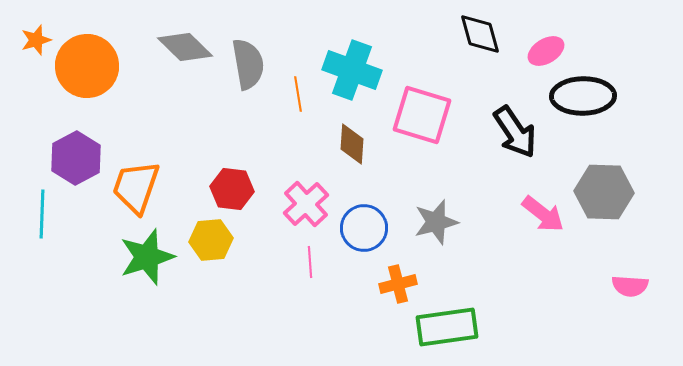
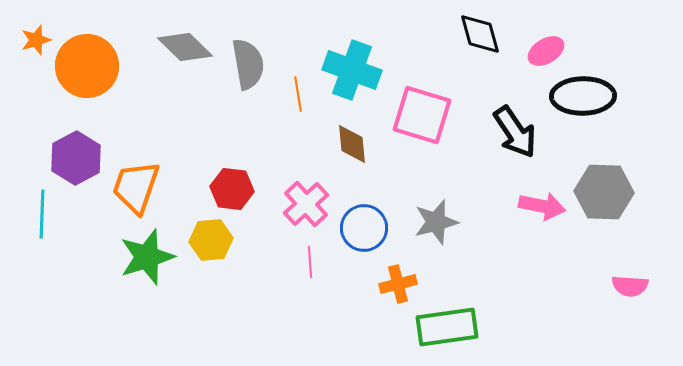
brown diamond: rotated 9 degrees counterclockwise
pink arrow: moved 1 px left, 8 px up; rotated 27 degrees counterclockwise
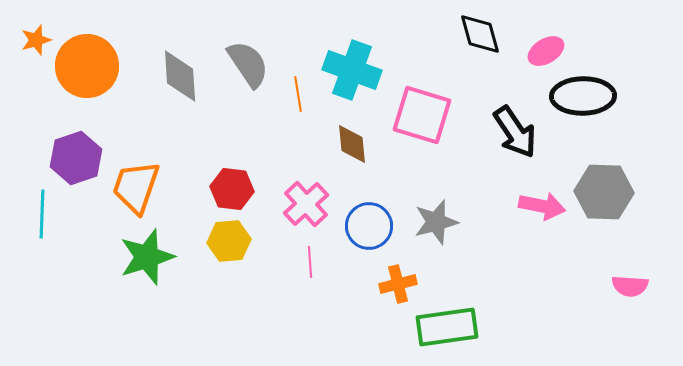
gray diamond: moved 5 px left, 29 px down; rotated 42 degrees clockwise
gray semicircle: rotated 24 degrees counterclockwise
purple hexagon: rotated 9 degrees clockwise
blue circle: moved 5 px right, 2 px up
yellow hexagon: moved 18 px right, 1 px down
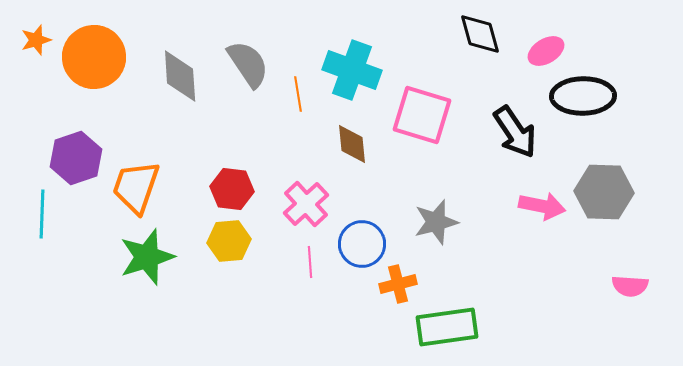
orange circle: moved 7 px right, 9 px up
blue circle: moved 7 px left, 18 px down
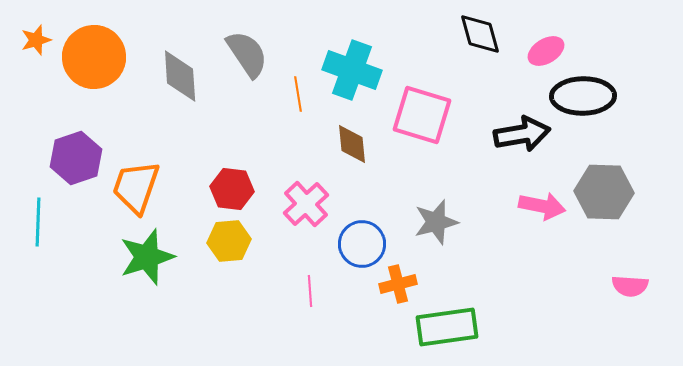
gray semicircle: moved 1 px left, 10 px up
black arrow: moved 7 px right, 2 px down; rotated 66 degrees counterclockwise
cyan line: moved 4 px left, 8 px down
pink line: moved 29 px down
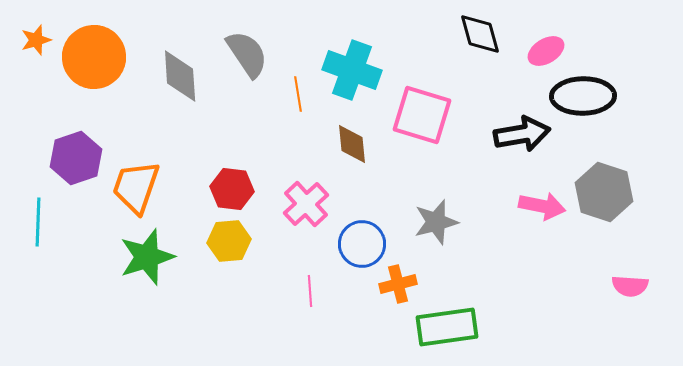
gray hexagon: rotated 16 degrees clockwise
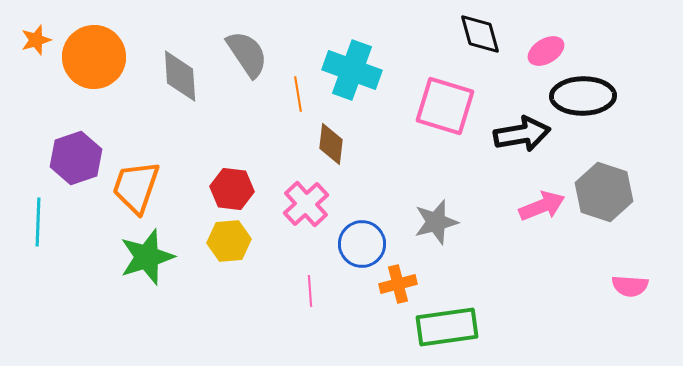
pink square: moved 23 px right, 9 px up
brown diamond: moved 21 px left; rotated 12 degrees clockwise
pink arrow: rotated 33 degrees counterclockwise
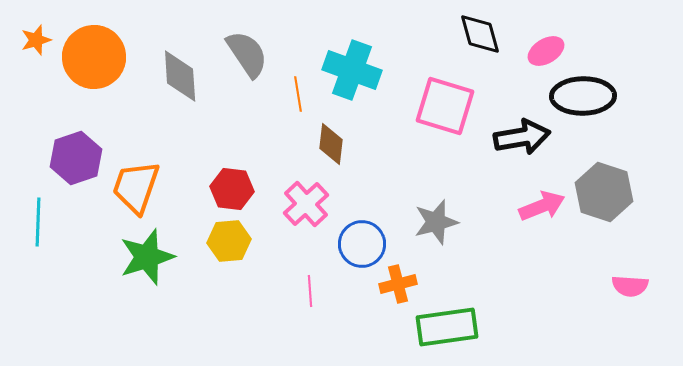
black arrow: moved 3 px down
